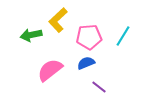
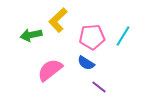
pink pentagon: moved 3 px right
blue semicircle: rotated 126 degrees counterclockwise
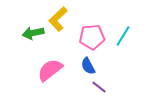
yellow L-shape: moved 1 px up
green arrow: moved 2 px right, 2 px up
blue semicircle: moved 2 px right, 3 px down; rotated 30 degrees clockwise
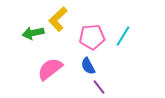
pink semicircle: moved 1 px up
purple line: rotated 14 degrees clockwise
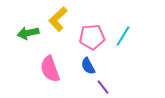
green arrow: moved 5 px left
pink semicircle: rotated 72 degrees counterclockwise
purple line: moved 4 px right
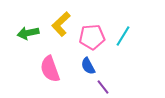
yellow L-shape: moved 3 px right, 5 px down
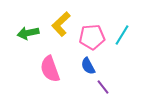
cyan line: moved 1 px left, 1 px up
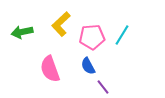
green arrow: moved 6 px left, 1 px up
